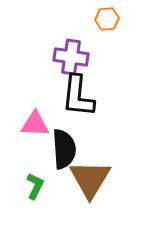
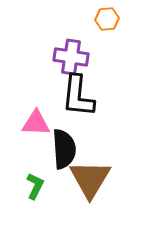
pink triangle: moved 1 px right, 1 px up
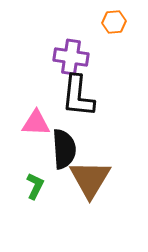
orange hexagon: moved 7 px right, 3 px down
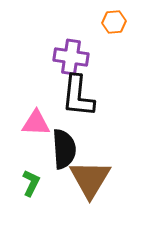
green L-shape: moved 4 px left, 3 px up
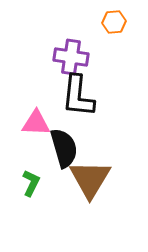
black semicircle: moved 1 px up; rotated 12 degrees counterclockwise
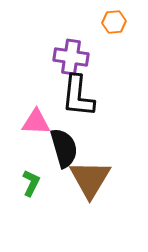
pink triangle: moved 1 px up
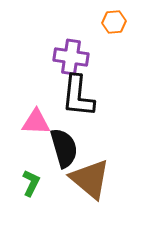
brown triangle: rotated 21 degrees counterclockwise
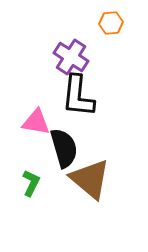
orange hexagon: moved 3 px left, 1 px down
purple cross: rotated 24 degrees clockwise
pink triangle: rotated 8 degrees clockwise
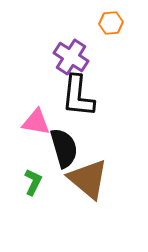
brown triangle: moved 2 px left
green L-shape: moved 2 px right, 1 px up
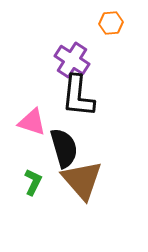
purple cross: moved 1 px right, 3 px down
pink triangle: moved 4 px left; rotated 8 degrees clockwise
brown triangle: moved 6 px left, 1 px down; rotated 9 degrees clockwise
